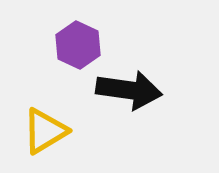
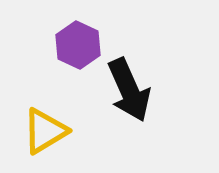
black arrow: rotated 58 degrees clockwise
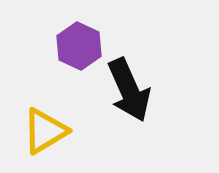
purple hexagon: moved 1 px right, 1 px down
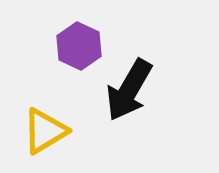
black arrow: rotated 54 degrees clockwise
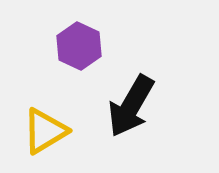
black arrow: moved 2 px right, 16 px down
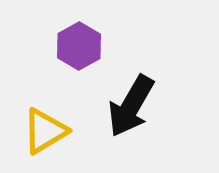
purple hexagon: rotated 6 degrees clockwise
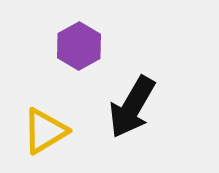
black arrow: moved 1 px right, 1 px down
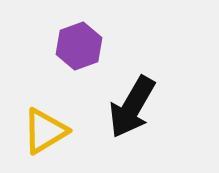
purple hexagon: rotated 9 degrees clockwise
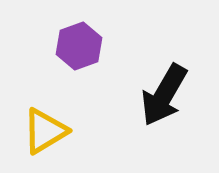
black arrow: moved 32 px right, 12 px up
